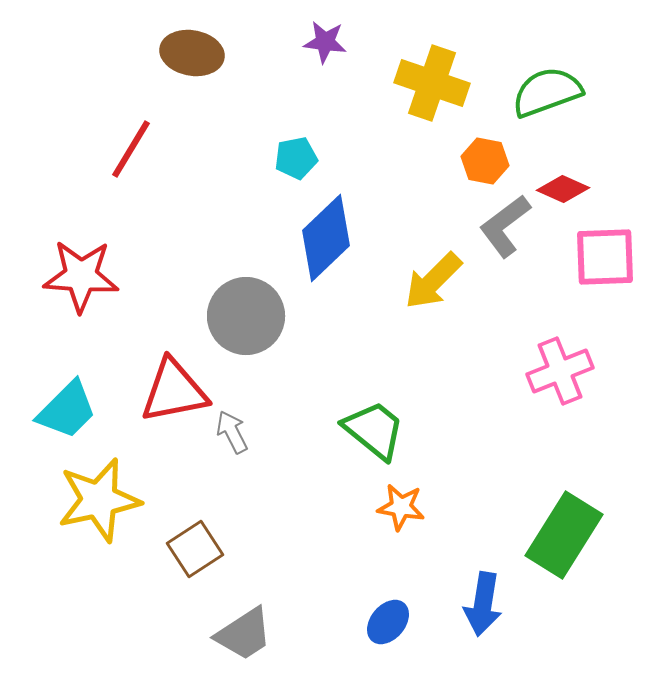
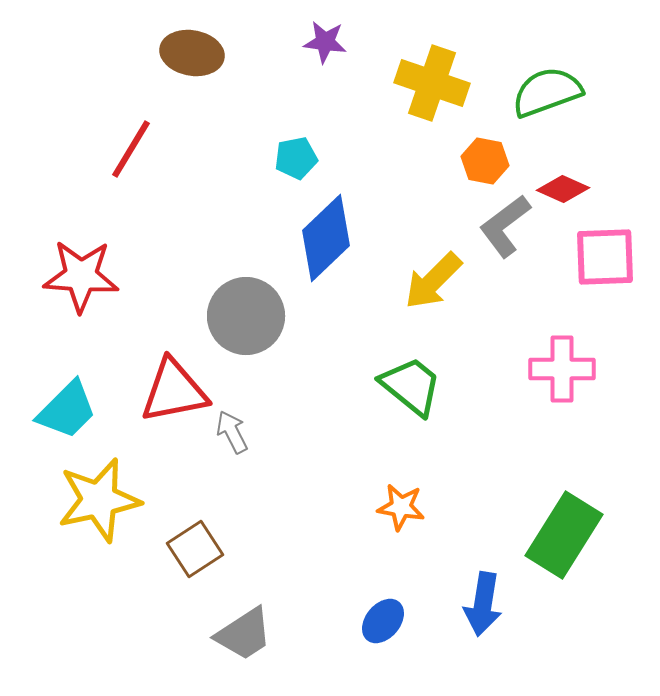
pink cross: moved 2 px right, 2 px up; rotated 22 degrees clockwise
green trapezoid: moved 37 px right, 44 px up
blue ellipse: moved 5 px left, 1 px up
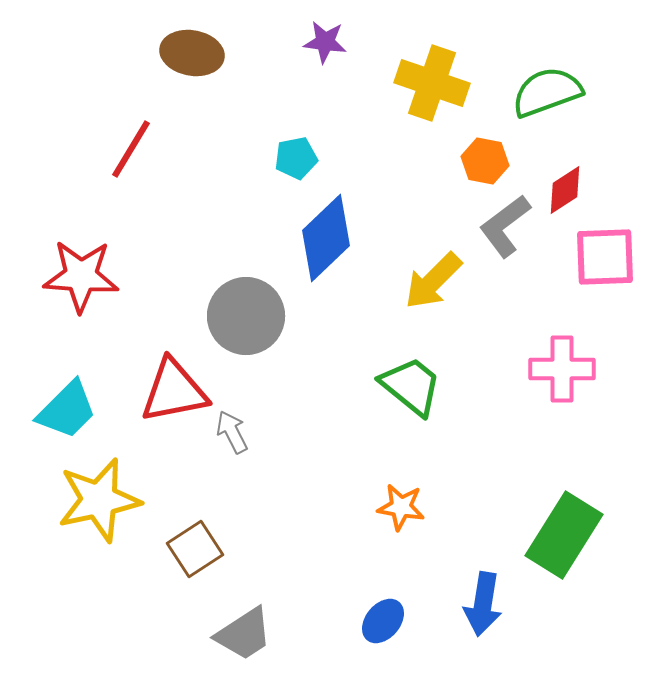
red diamond: moved 2 px right, 1 px down; rotated 57 degrees counterclockwise
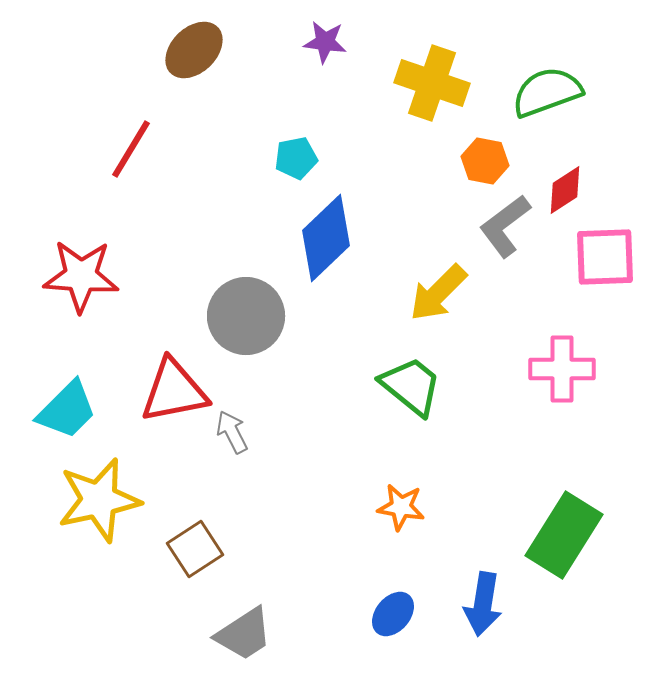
brown ellipse: moved 2 px right, 3 px up; rotated 54 degrees counterclockwise
yellow arrow: moved 5 px right, 12 px down
blue ellipse: moved 10 px right, 7 px up
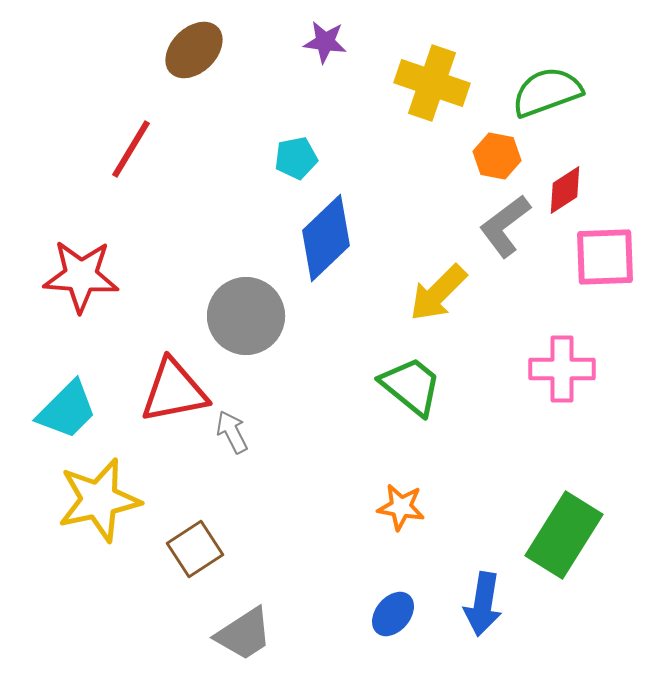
orange hexagon: moved 12 px right, 5 px up
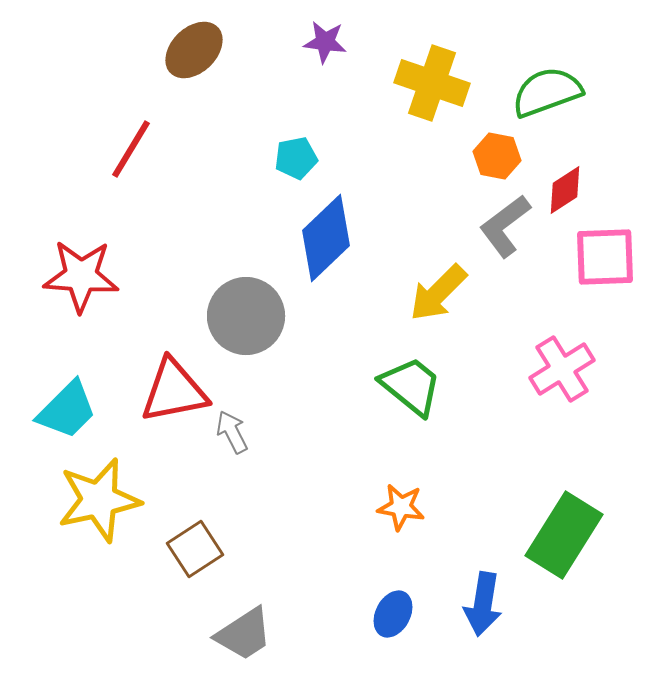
pink cross: rotated 32 degrees counterclockwise
blue ellipse: rotated 12 degrees counterclockwise
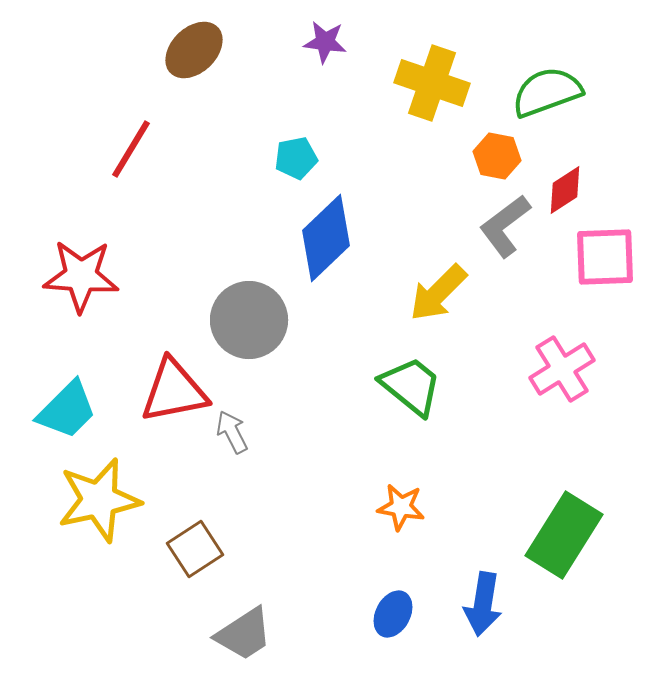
gray circle: moved 3 px right, 4 px down
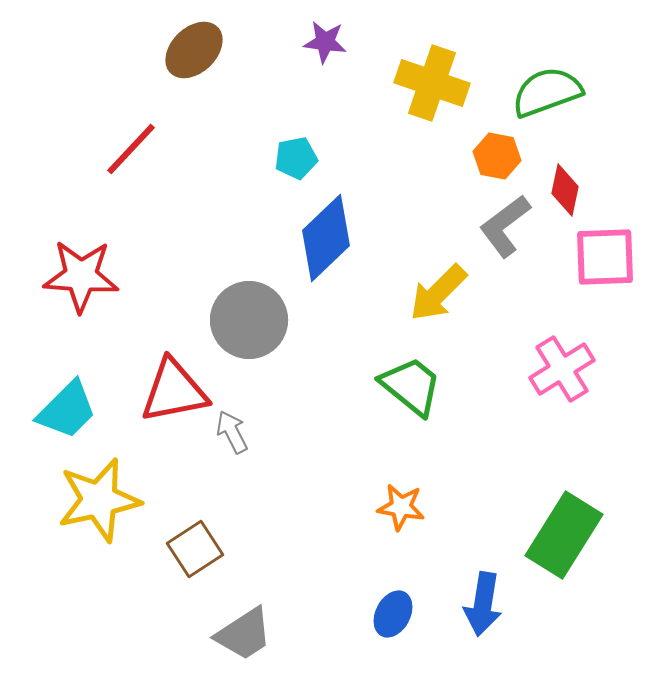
red line: rotated 12 degrees clockwise
red diamond: rotated 45 degrees counterclockwise
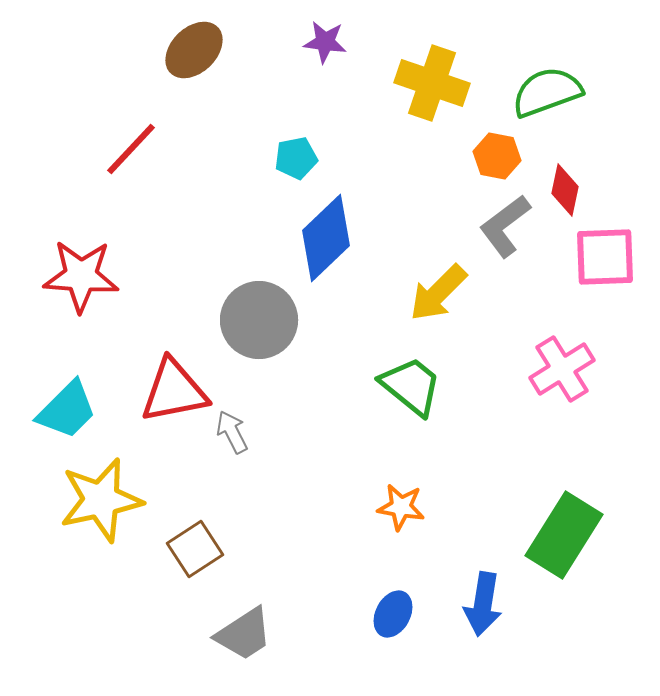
gray circle: moved 10 px right
yellow star: moved 2 px right
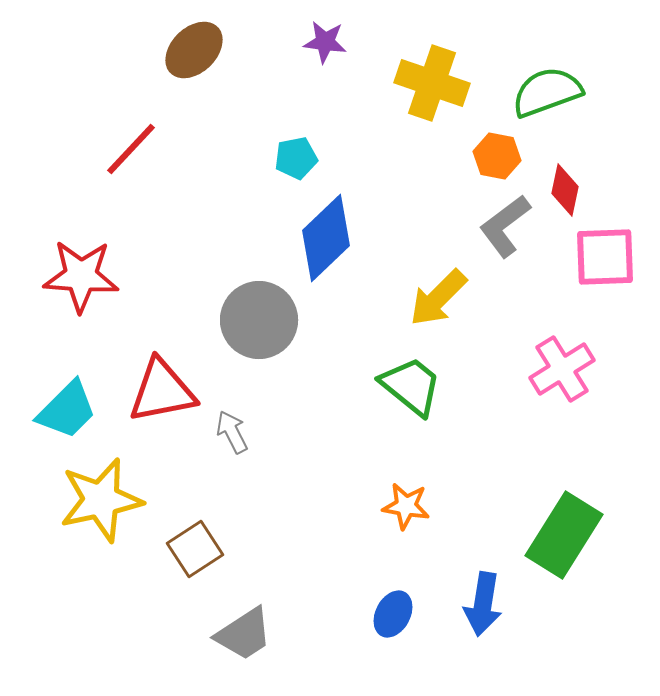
yellow arrow: moved 5 px down
red triangle: moved 12 px left
orange star: moved 5 px right, 1 px up
